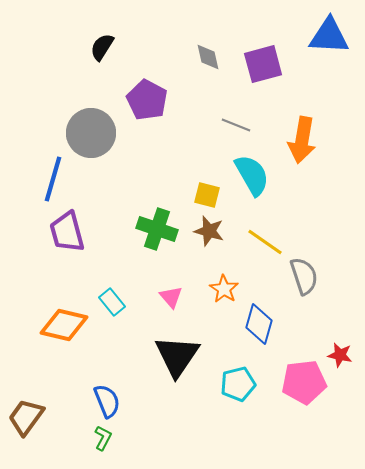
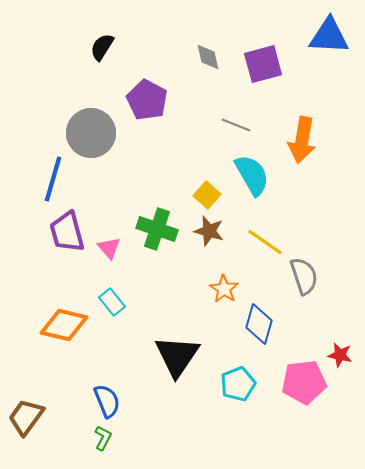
yellow square: rotated 28 degrees clockwise
pink triangle: moved 62 px left, 49 px up
cyan pentagon: rotated 8 degrees counterclockwise
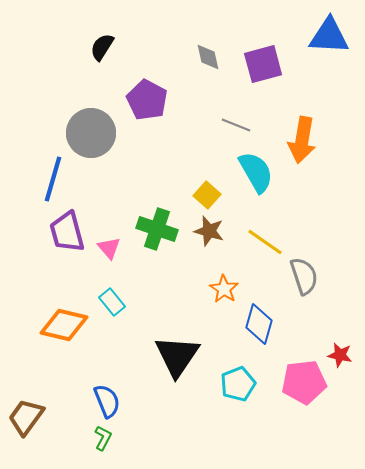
cyan semicircle: moved 4 px right, 3 px up
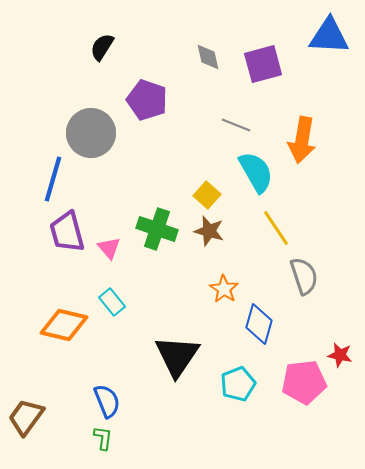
purple pentagon: rotated 9 degrees counterclockwise
yellow line: moved 11 px right, 14 px up; rotated 21 degrees clockwise
green L-shape: rotated 20 degrees counterclockwise
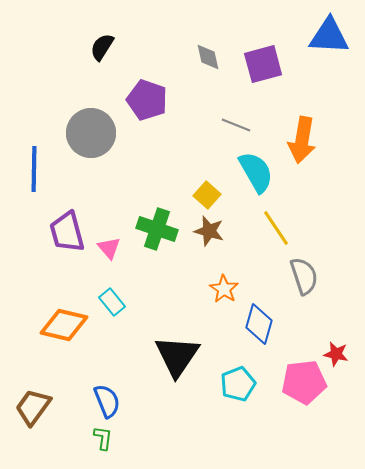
blue line: moved 19 px left, 10 px up; rotated 15 degrees counterclockwise
red star: moved 4 px left, 1 px up
brown trapezoid: moved 7 px right, 10 px up
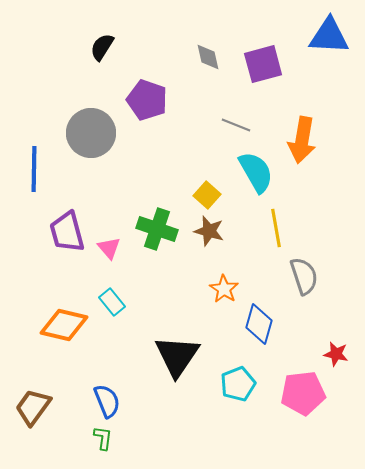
yellow line: rotated 24 degrees clockwise
pink pentagon: moved 1 px left, 11 px down
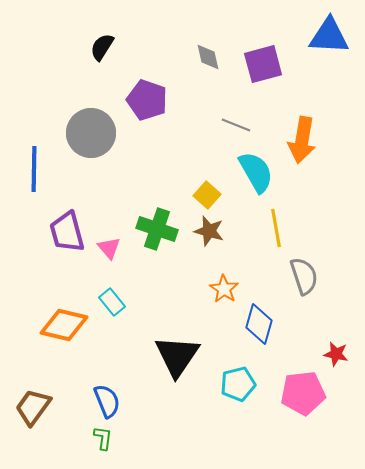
cyan pentagon: rotated 8 degrees clockwise
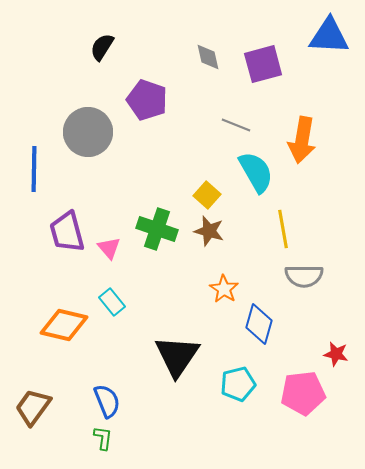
gray circle: moved 3 px left, 1 px up
yellow line: moved 7 px right, 1 px down
gray semicircle: rotated 108 degrees clockwise
